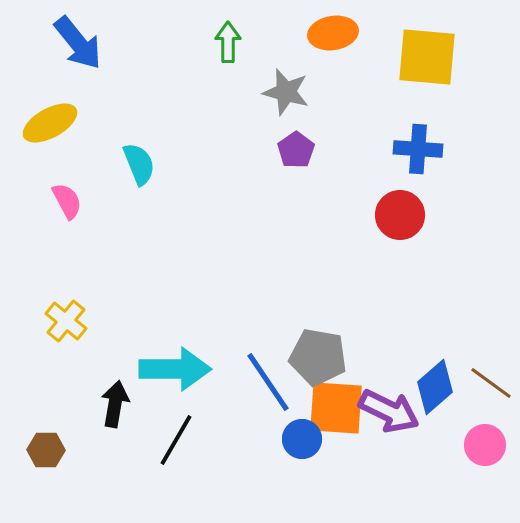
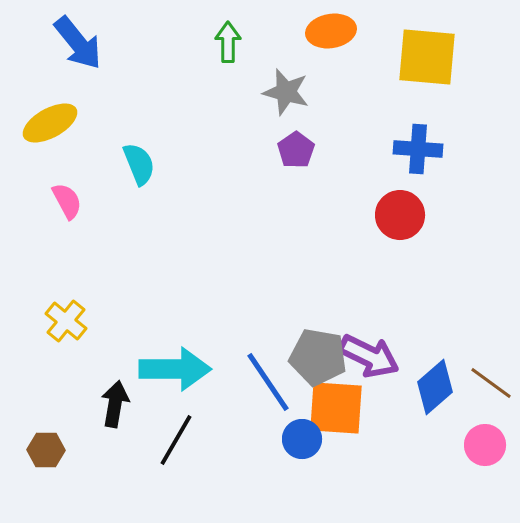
orange ellipse: moved 2 px left, 2 px up
purple arrow: moved 20 px left, 55 px up
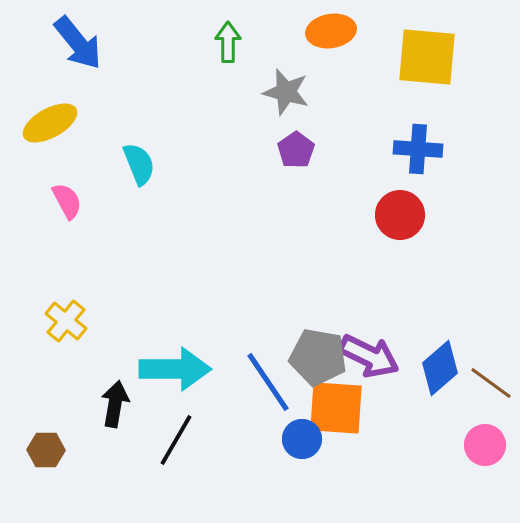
blue diamond: moved 5 px right, 19 px up
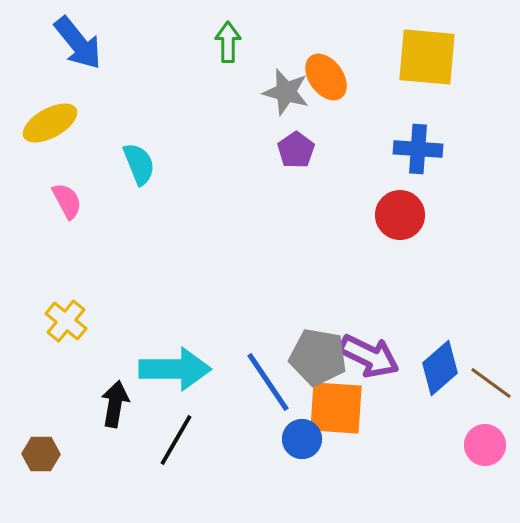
orange ellipse: moved 5 px left, 46 px down; rotated 63 degrees clockwise
brown hexagon: moved 5 px left, 4 px down
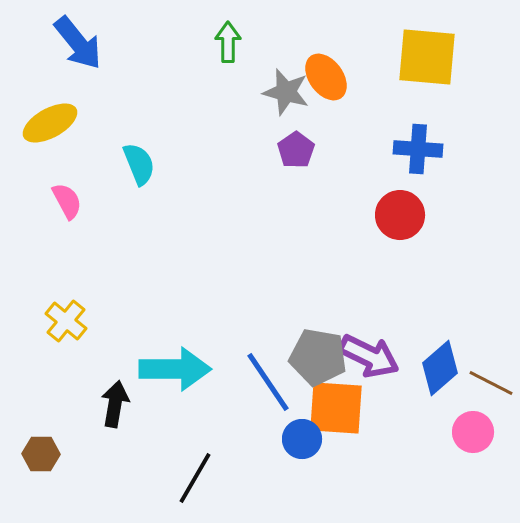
brown line: rotated 9 degrees counterclockwise
black line: moved 19 px right, 38 px down
pink circle: moved 12 px left, 13 px up
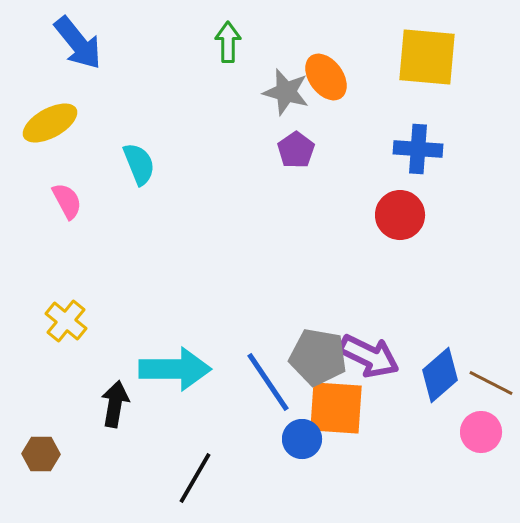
blue diamond: moved 7 px down
pink circle: moved 8 px right
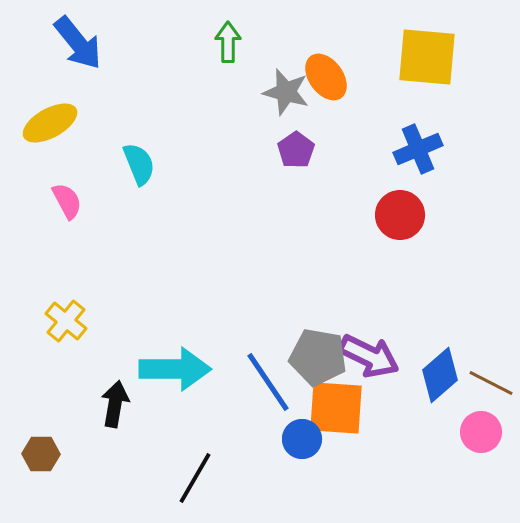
blue cross: rotated 27 degrees counterclockwise
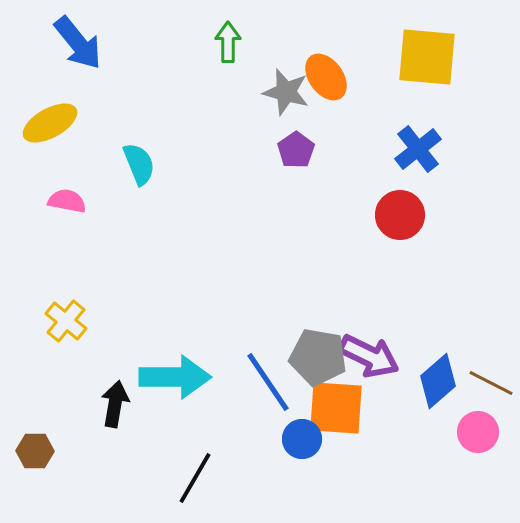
blue cross: rotated 15 degrees counterclockwise
pink semicircle: rotated 51 degrees counterclockwise
cyan arrow: moved 8 px down
blue diamond: moved 2 px left, 6 px down
pink circle: moved 3 px left
brown hexagon: moved 6 px left, 3 px up
